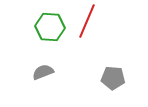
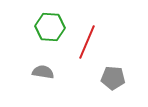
red line: moved 21 px down
gray semicircle: rotated 30 degrees clockwise
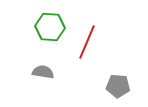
gray pentagon: moved 5 px right, 8 px down
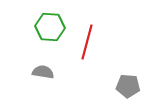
red line: rotated 8 degrees counterclockwise
gray pentagon: moved 10 px right
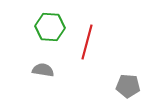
gray semicircle: moved 2 px up
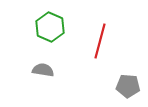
green hexagon: rotated 20 degrees clockwise
red line: moved 13 px right, 1 px up
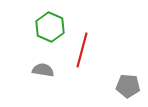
red line: moved 18 px left, 9 px down
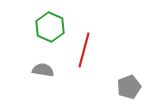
red line: moved 2 px right
gray pentagon: moved 1 px right, 1 px down; rotated 25 degrees counterclockwise
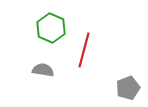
green hexagon: moved 1 px right, 1 px down
gray pentagon: moved 1 px left, 1 px down
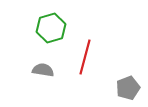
green hexagon: rotated 20 degrees clockwise
red line: moved 1 px right, 7 px down
